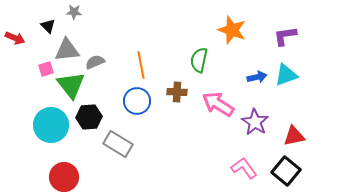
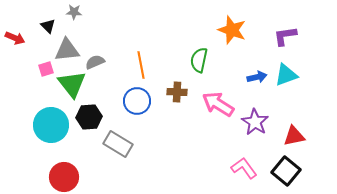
green triangle: moved 1 px right, 1 px up
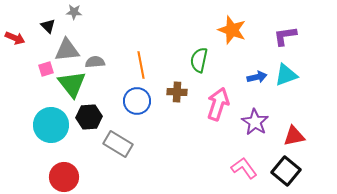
gray semicircle: rotated 18 degrees clockwise
pink arrow: rotated 76 degrees clockwise
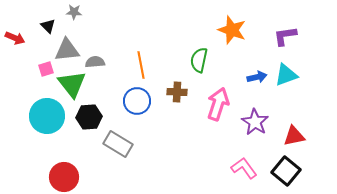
cyan circle: moved 4 px left, 9 px up
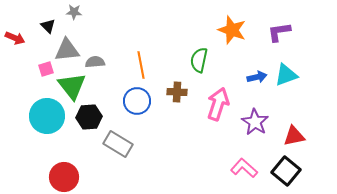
purple L-shape: moved 6 px left, 4 px up
green triangle: moved 2 px down
pink L-shape: rotated 12 degrees counterclockwise
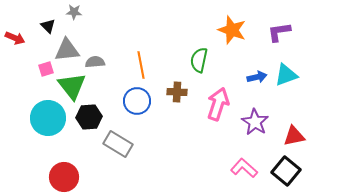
cyan circle: moved 1 px right, 2 px down
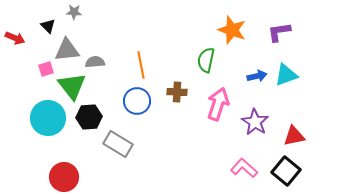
green semicircle: moved 7 px right
blue arrow: moved 1 px up
